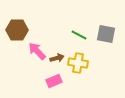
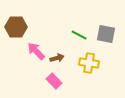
brown hexagon: moved 1 px left, 3 px up
pink arrow: moved 1 px left
yellow cross: moved 11 px right
pink rectangle: rotated 70 degrees clockwise
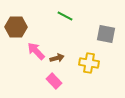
green line: moved 14 px left, 19 px up
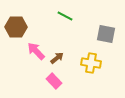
brown arrow: rotated 24 degrees counterclockwise
yellow cross: moved 2 px right
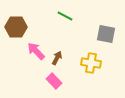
brown arrow: rotated 24 degrees counterclockwise
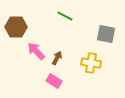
pink rectangle: rotated 14 degrees counterclockwise
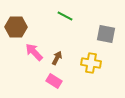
pink arrow: moved 2 px left, 1 px down
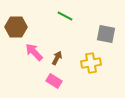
yellow cross: rotated 18 degrees counterclockwise
